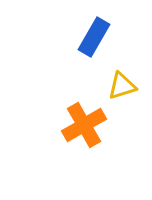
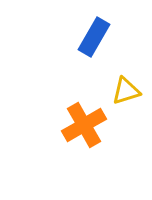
yellow triangle: moved 4 px right, 5 px down
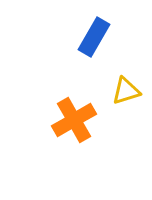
orange cross: moved 10 px left, 5 px up
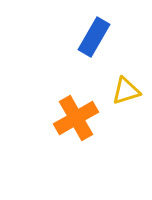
orange cross: moved 2 px right, 2 px up
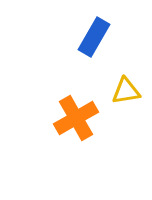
yellow triangle: rotated 8 degrees clockwise
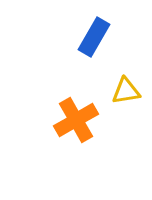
orange cross: moved 2 px down
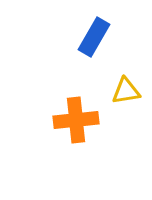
orange cross: rotated 24 degrees clockwise
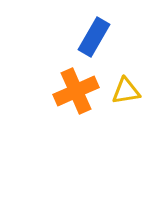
orange cross: moved 29 px up; rotated 18 degrees counterclockwise
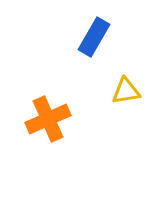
orange cross: moved 28 px left, 28 px down
